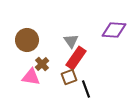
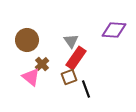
pink triangle: rotated 30 degrees clockwise
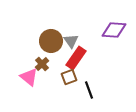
brown circle: moved 24 px right, 1 px down
pink triangle: moved 2 px left
black line: moved 3 px right, 1 px down
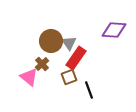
gray triangle: moved 2 px left, 2 px down
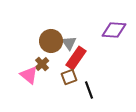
pink triangle: moved 2 px up
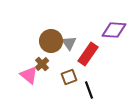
red rectangle: moved 12 px right, 4 px up
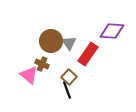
purple diamond: moved 2 px left, 1 px down
brown cross: rotated 24 degrees counterclockwise
brown square: rotated 28 degrees counterclockwise
black line: moved 22 px left
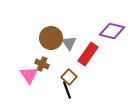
purple diamond: rotated 10 degrees clockwise
brown circle: moved 3 px up
pink triangle: rotated 18 degrees clockwise
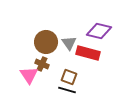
purple diamond: moved 13 px left
brown circle: moved 5 px left, 4 px down
red rectangle: moved 1 px up; rotated 70 degrees clockwise
brown square: rotated 21 degrees counterclockwise
black line: rotated 54 degrees counterclockwise
